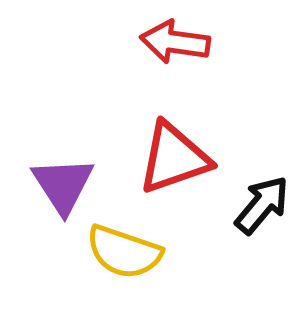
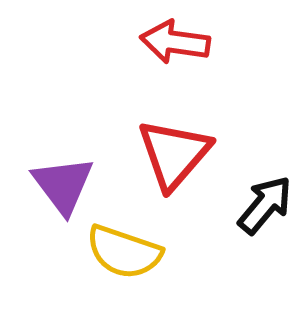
red triangle: moved 4 px up; rotated 30 degrees counterclockwise
purple triangle: rotated 4 degrees counterclockwise
black arrow: moved 3 px right
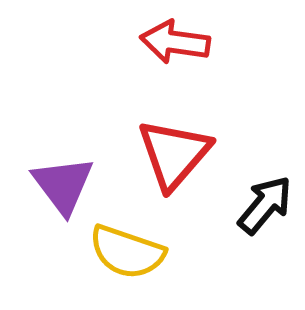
yellow semicircle: moved 3 px right
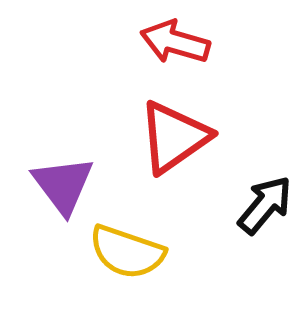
red arrow: rotated 8 degrees clockwise
red triangle: moved 17 px up; rotated 14 degrees clockwise
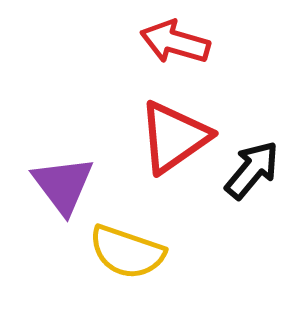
black arrow: moved 13 px left, 35 px up
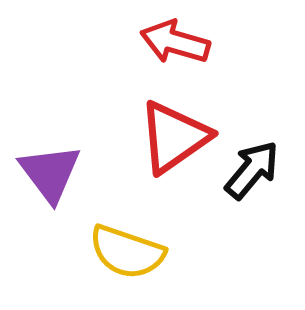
purple triangle: moved 13 px left, 12 px up
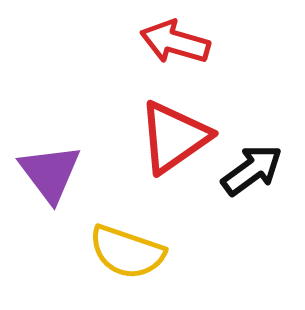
black arrow: rotated 14 degrees clockwise
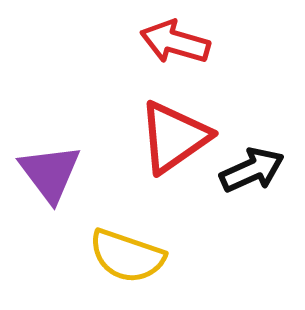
black arrow: rotated 12 degrees clockwise
yellow semicircle: moved 4 px down
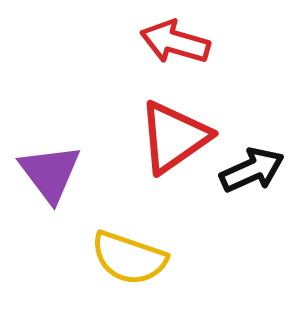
yellow semicircle: moved 2 px right, 2 px down
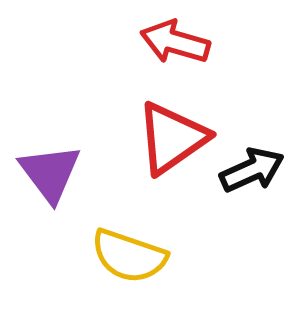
red triangle: moved 2 px left, 1 px down
yellow semicircle: moved 2 px up
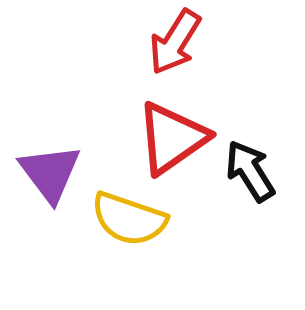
red arrow: rotated 74 degrees counterclockwise
black arrow: moved 2 px left, 1 px down; rotated 98 degrees counterclockwise
yellow semicircle: moved 37 px up
